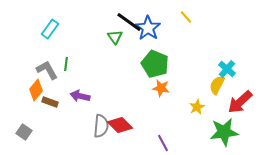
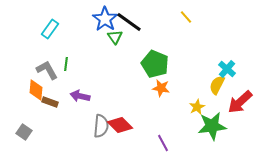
blue star: moved 43 px left, 9 px up
orange diamond: rotated 35 degrees counterclockwise
green star: moved 12 px left, 6 px up
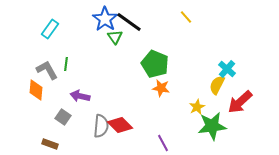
brown rectangle: moved 42 px down
gray square: moved 39 px right, 15 px up
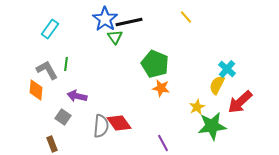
black line: rotated 48 degrees counterclockwise
purple arrow: moved 3 px left
red diamond: moved 1 px left, 2 px up; rotated 10 degrees clockwise
brown rectangle: moved 2 px right; rotated 49 degrees clockwise
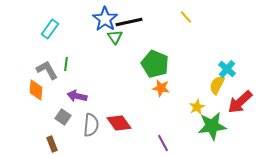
gray semicircle: moved 10 px left, 1 px up
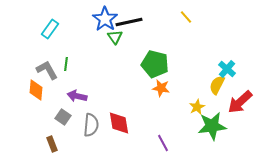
green pentagon: rotated 8 degrees counterclockwise
red diamond: rotated 25 degrees clockwise
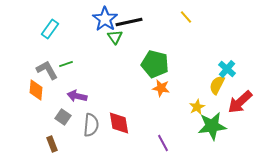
green line: rotated 64 degrees clockwise
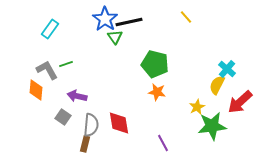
orange star: moved 4 px left, 4 px down
brown rectangle: moved 33 px right; rotated 35 degrees clockwise
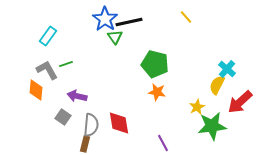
cyan rectangle: moved 2 px left, 7 px down
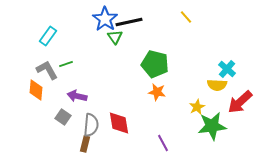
yellow semicircle: rotated 114 degrees counterclockwise
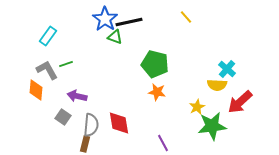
green triangle: rotated 35 degrees counterclockwise
